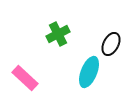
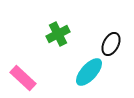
cyan ellipse: rotated 20 degrees clockwise
pink rectangle: moved 2 px left
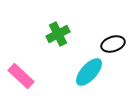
black ellipse: moved 2 px right; rotated 45 degrees clockwise
pink rectangle: moved 2 px left, 2 px up
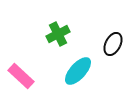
black ellipse: rotated 45 degrees counterclockwise
cyan ellipse: moved 11 px left, 1 px up
